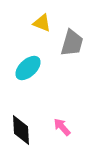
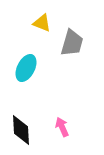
cyan ellipse: moved 2 px left; rotated 20 degrees counterclockwise
pink arrow: rotated 18 degrees clockwise
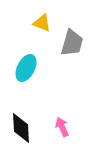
black diamond: moved 2 px up
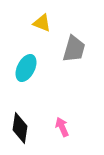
gray trapezoid: moved 2 px right, 6 px down
black diamond: moved 1 px left; rotated 12 degrees clockwise
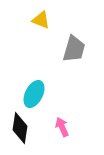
yellow triangle: moved 1 px left, 3 px up
cyan ellipse: moved 8 px right, 26 px down
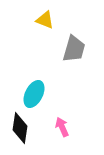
yellow triangle: moved 4 px right
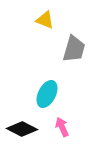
cyan ellipse: moved 13 px right
black diamond: moved 2 px right, 1 px down; rotated 72 degrees counterclockwise
